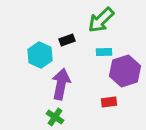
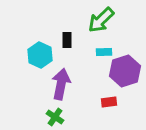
black rectangle: rotated 70 degrees counterclockwise
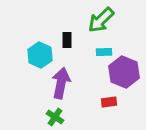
purple hexagon: moved 1 px left, 1 px down; rotated 20 degrees counterclockwise
purple arrow: moved 1 px up
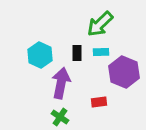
green arrow: moved 1 px left, 4 px down
black rectangle: moved 10 px right, 13 px down
cyan rectangle: moved 3 px left
red rectangle: moved 10 px left
green cross: moved 5 px right
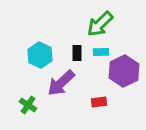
purple hexagon: moved 1 px up; rotated 12 degrees clockwise
purple arrow: rotated 144 degrees counterclockwise
green cross: moved 32 px left, 12 px up
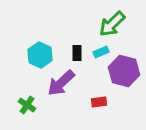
green arrow: moved 12 px right
cyan rectangle: rotated 21 degrees counterclockwise
purple hexagon: rotated 20 degrees counterclockwise
green cross: moved 1 px left
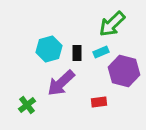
cyan hexagon: moved 9 px right, 6 px up; rotated 20 degrees clockwise
green cross: rotated 18 degrees clockwise
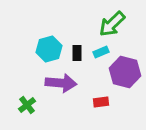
purple hexagon: moved 1 px right, 1 px down
purple arrow: rotated 132 degrees counterclockwise
red rectangle: moved 2 px right
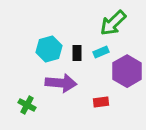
green arrow: moved 1 px right, 1 px up
purple hexagon: moved 2 px right, 1 px up; rotated 16 degrees clockwise
green cross: rotated 24 degrees counterclockwise
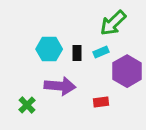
cyan hexagon: rotated 15 degrees clockwise
purple arrow: moved 1 px left, 3 px down
green cross: rotated 18 degrees clockwise
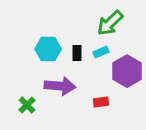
green arrow: moved 3 px left
cyan hexagon: moved 1 px left
